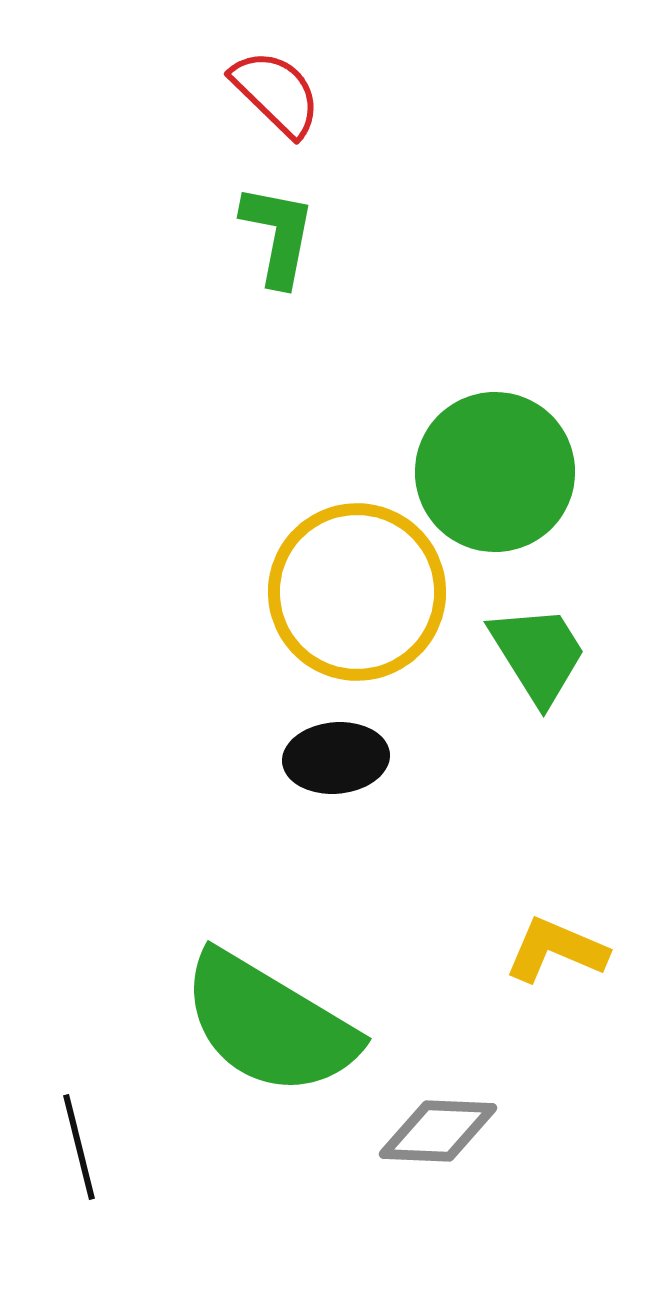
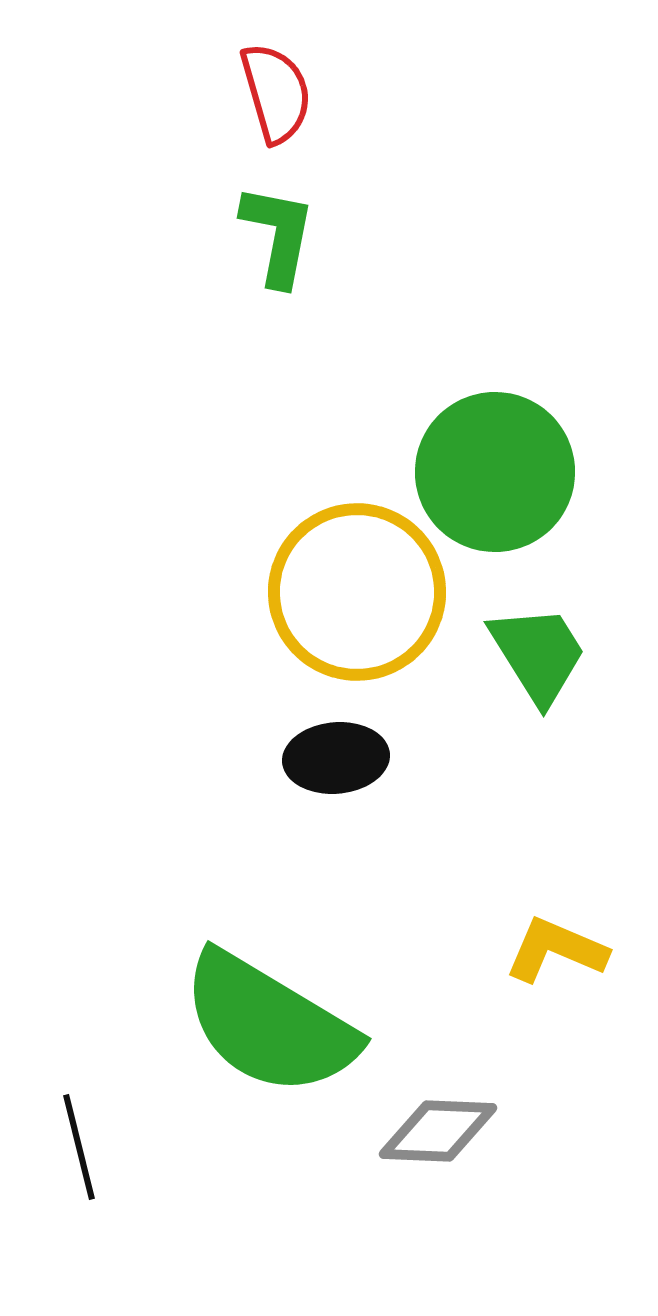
red semicircle: rotated 30 degrees clockwise
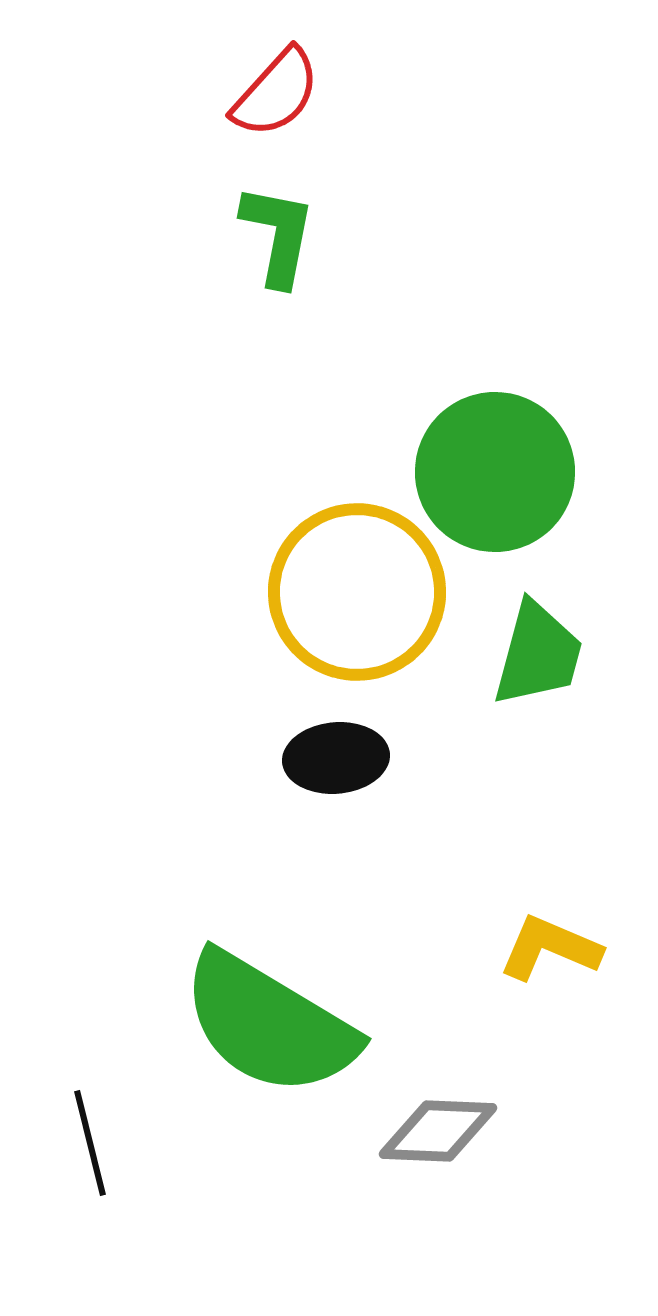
red semicircle: rotated 58 degrees clockwise
green trapezoid: rotated 47 degrees clockwise
yellow L-shape: moved 6 px left, 2 px up
black line: moved 11 px right, 4 px up
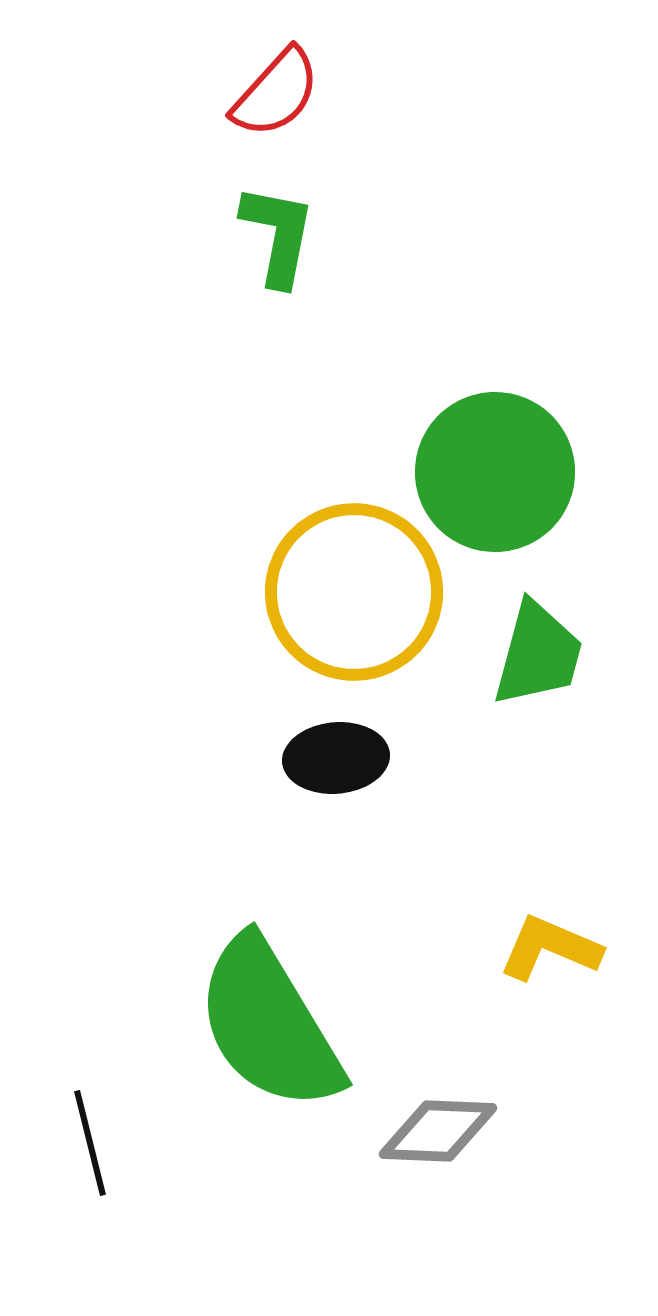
yellow circle: moved 3 px left
green semicircle: rotated 28 degrees clockwise
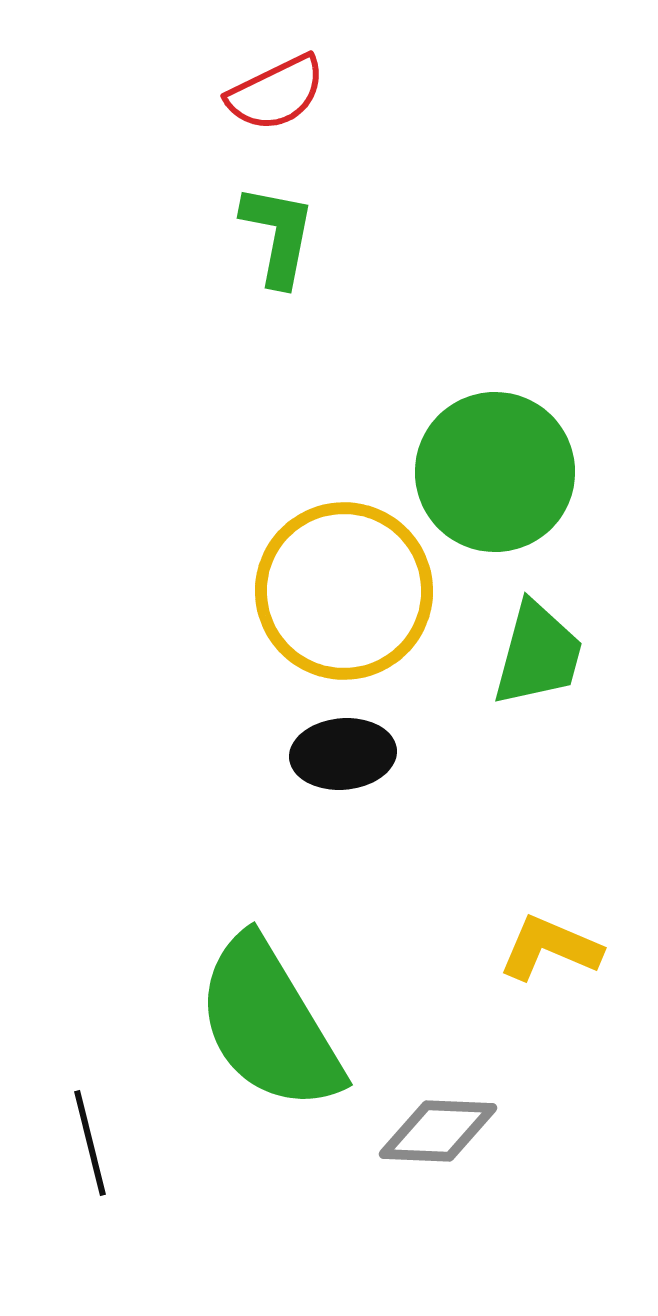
red semicircle: rotated 22 degrees clockwise
yellow circle: moved 10 px left, 1 px up
black ellipse: moved 7 px right, 4 px up
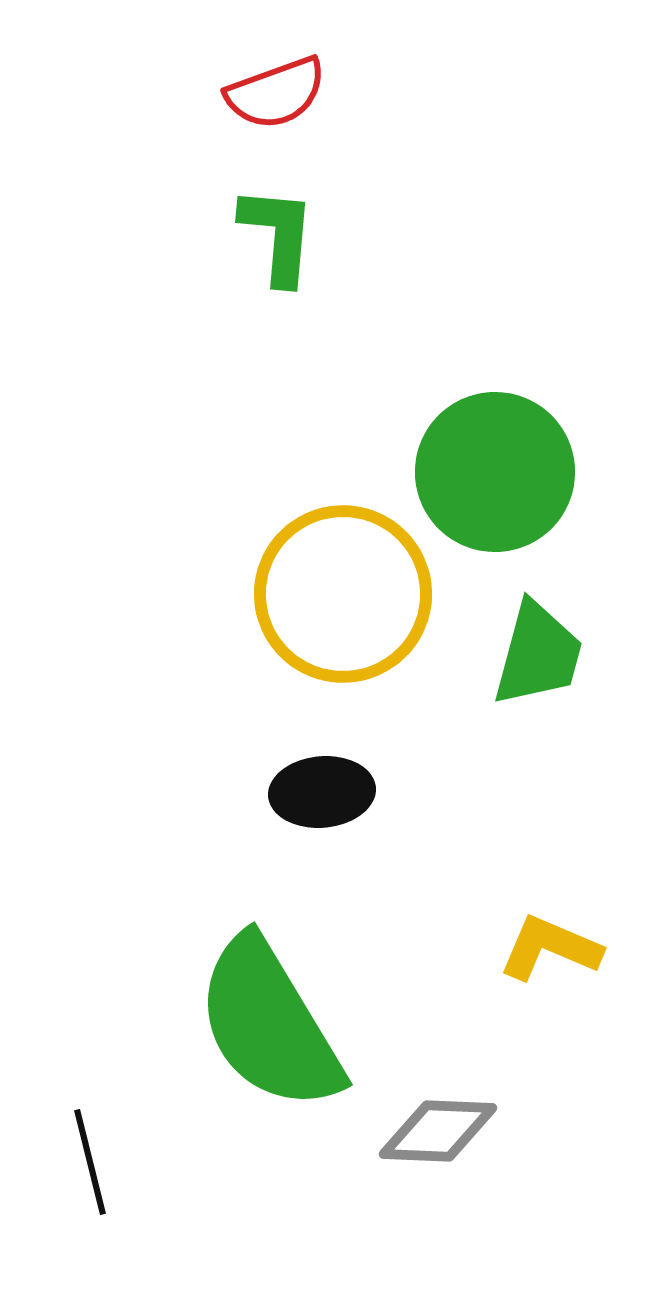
red semicircle: rotated 6 degrees clockwise
green L-shape: rotated 6 degrees counterclockwise
yellow circle: moved 1 px left, 3 px down
black ellipse: moved 21 px left, 38 px down
black line: moved 19 px down
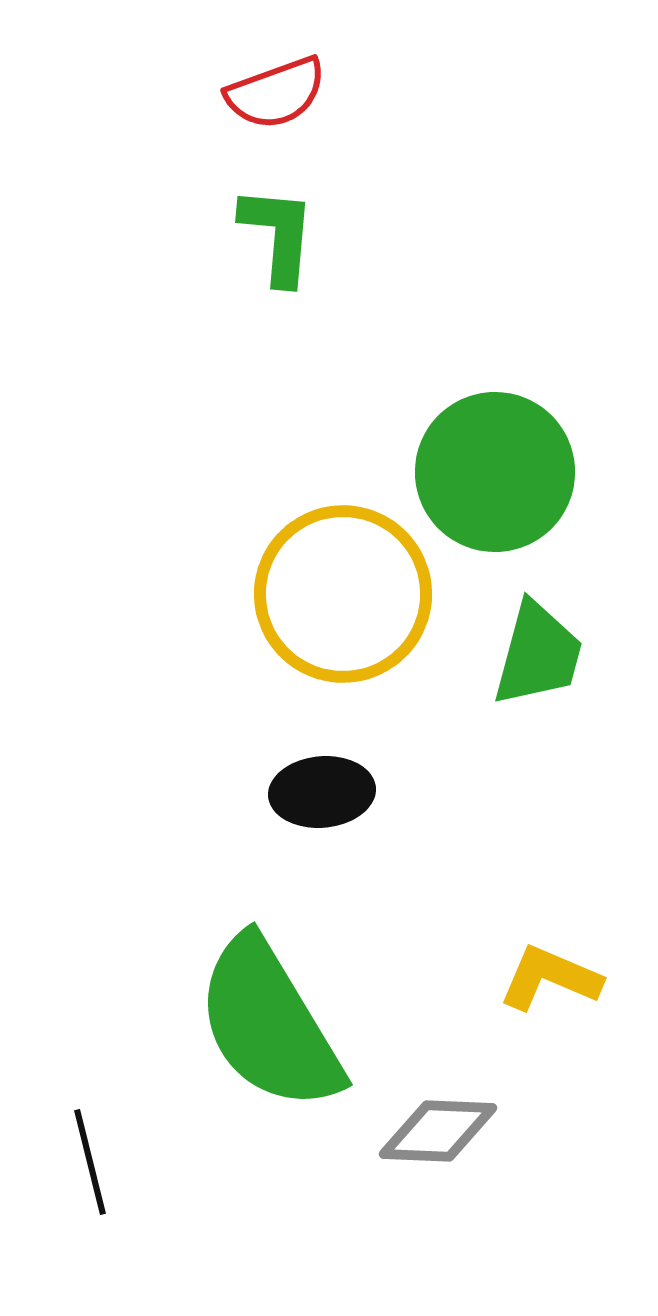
yellow L-shape: moved 30 px down
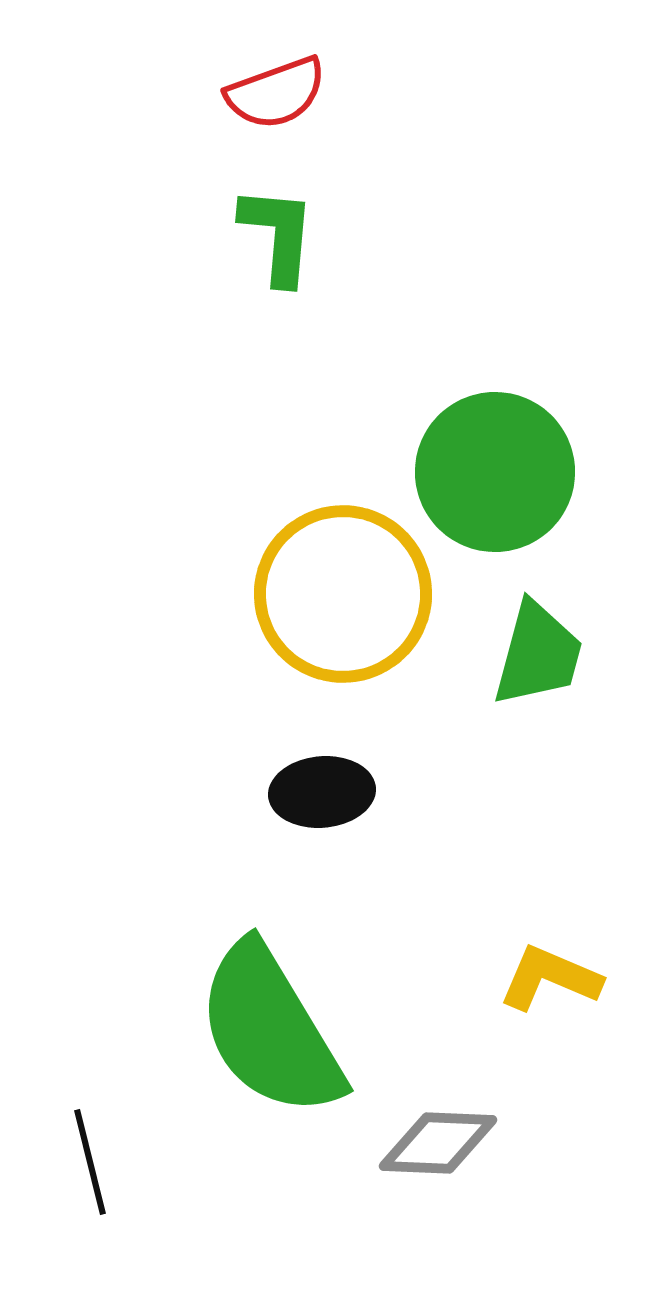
green semicircle: moved 1 px right, 6 px down
gray diamond: moved 12 px down
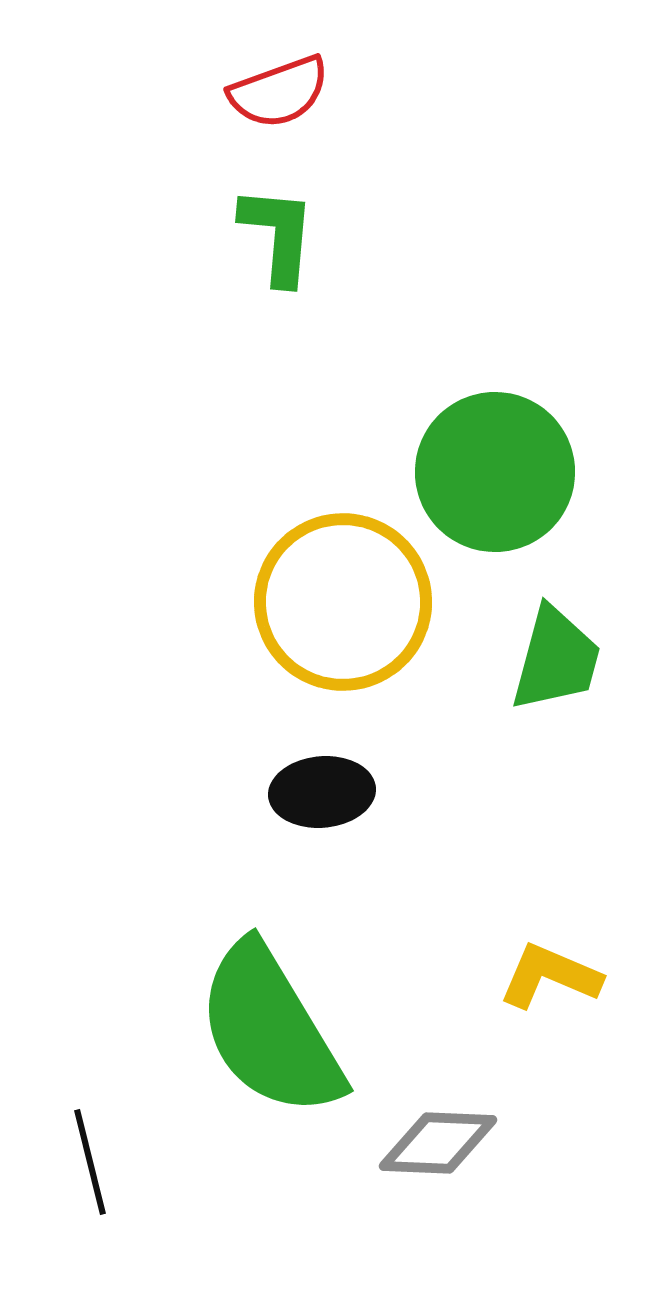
red semicircle: moved 3 px right, 1 px up
yellow circle: moved 8 px down
green trapezoid: moved 18 px right, 5 px down
yellow L-shape: moved 2 px up
